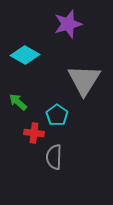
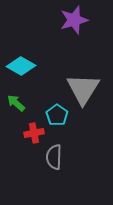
purple star: moved 6 px right, 4 px up
cyan diamond: moved 4 px left, 11 px down
gray triangle: moved 1 px left, 9 px down
green arrow: moved 2 px left, 1 px down
red cross: rotated 18 degrees counterclockwise
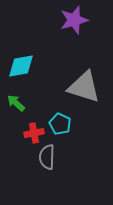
cyan diamond: rotated 40 degrees counterclockwise
gray triangle: moved 1 px right, 2 px up; rotated 45 degrees counterclockwise
cyan pentagon: moved 3 px right, 9 px down; rotated 10 degrees counterclockwise
gray semicircle: moved 7 px left
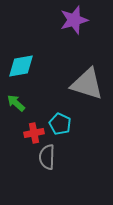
gray triangle: moved 3 px right, 3 px up
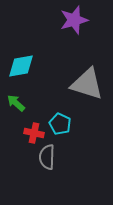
red cross: rotated 24 degrees clockwise
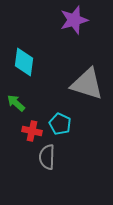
cyan diamond: moved 3 px right, 4 px up; rotated 72 degrees counterclockwise
red cross: moved 2 px left, 2 px up
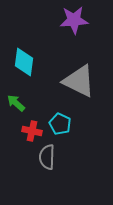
purple star: rotated 12 degrees clockwise
gray triangle: moved 8 px left, 3 px up; rotated 9 degrees clockwise
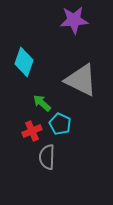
cyan diamond: rotated 12 degrees clockwise
gray triangle: moved 2 px right, 1 px up
green arrow: moved 26 px right
red cross: rotated 36 degrees counterclockwise
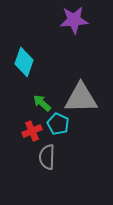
gray triangle: moved 18 px down; rotated 27 degrees counterclockwise
cyan pentagon: moved 2 px left
